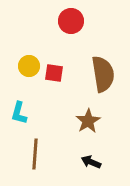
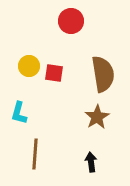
brown star: moved 9 px right, 4 px up
black arrow: rotated 60 degrees clockwise
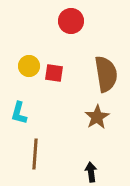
brown semicircle: moved 3 px right
black arrow: moved 10 px down
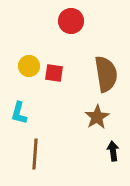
black arrow: moved 22 px right, 21 px up
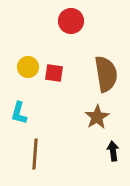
yellow circle: moved 1 px left, 1 px down
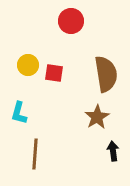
yellow circle: moved 2 px up
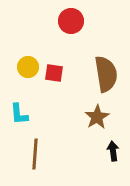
yellow circle: moved 2 px down
cyan L-shape: moved 1 px down; rotated 20 degrees counterclockwise
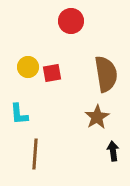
red square: moved 2 px left; rotated 18 degrees counterclockwise
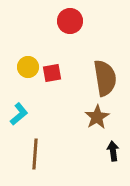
red circle: moved 1 px left
brown semicircle: moved 1 px left, 4 px down
cyan L-shape: rotated 125 degrees counterclockwise
